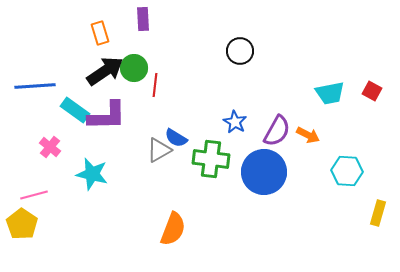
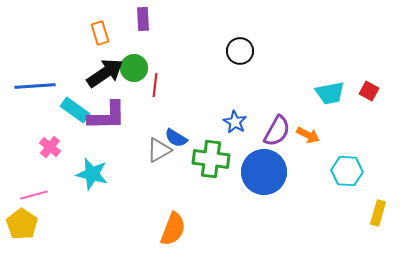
black arrow: moved 2 px down
red square: moved 3 px left
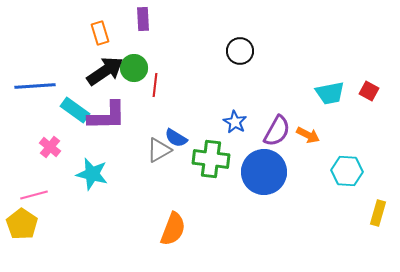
black arrow: moved 2 px up
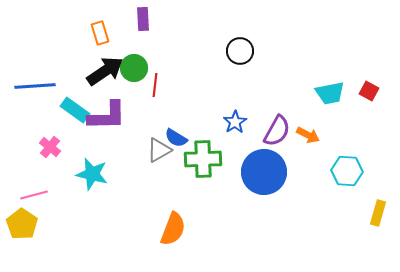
blue star: rotated 10 degrees clockwise
green cross: moved 8 px left; rotated 9 degrees counterclockwise
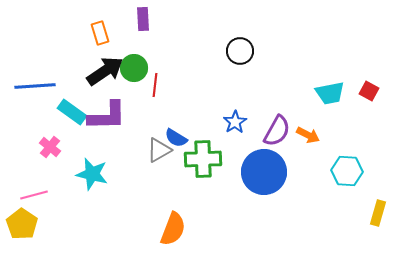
cyan rectangle: moved 3 px left, 2 px down
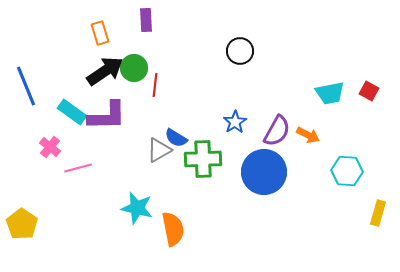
purple rectangle: moved 3 px right, 1 px down
blue line: moved 9 px left; rotated 72 degrees clockwise
cyan star: moved 45 px right, 34 px down
pink line: moved 44 px right, 27 px up
orange semicircle: rotated 32 degrees counterclockwise
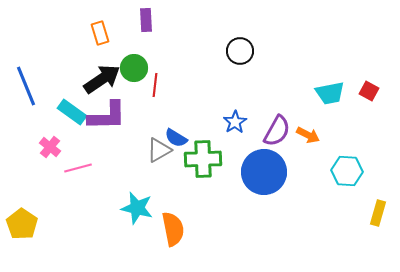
black arrow: moved 3 px left, 8 px down
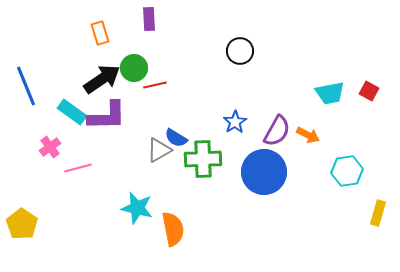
purple rectangle: moved 3 px right, 1 px up
red line: rotated 70 degrees clockwise
pink cross: rotated 15 degrees clockwise
cyan hexagon: rotated 12 degrees counterclockwise
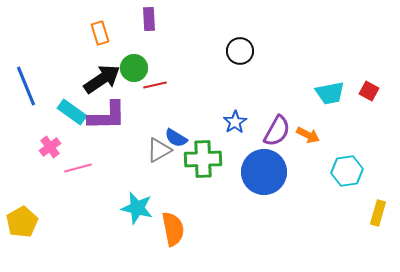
yellow pentagon: moved 2 px up; rotated 8 degrees clockwise
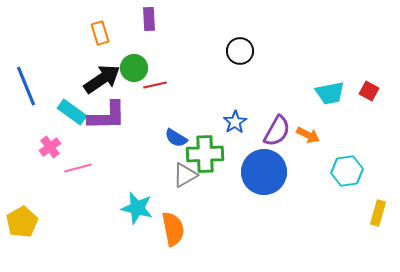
gray triangle: moved 26 px right, 25 px down
green cross: moved 2 px right, 5 px up
